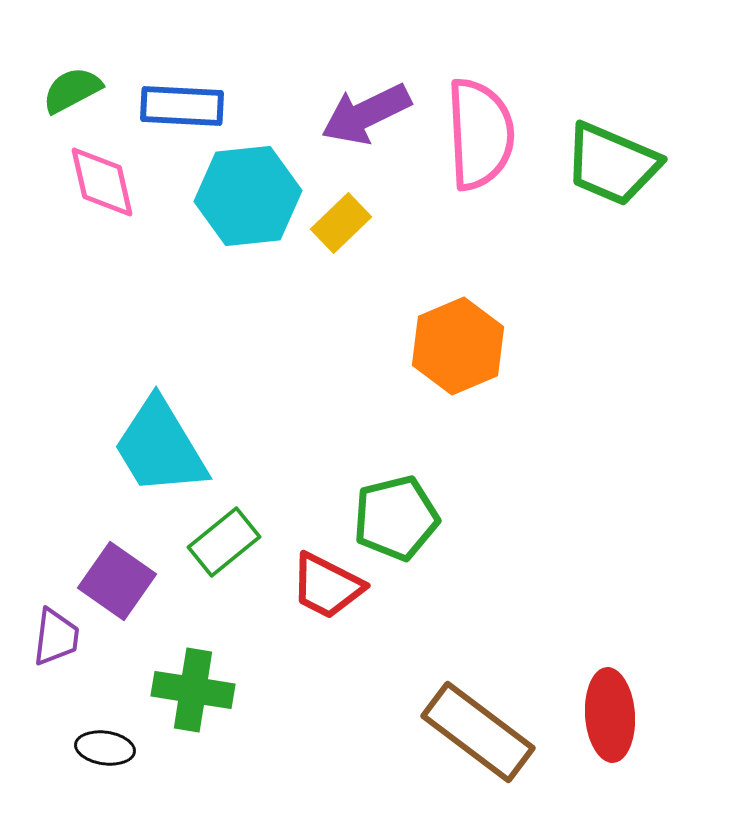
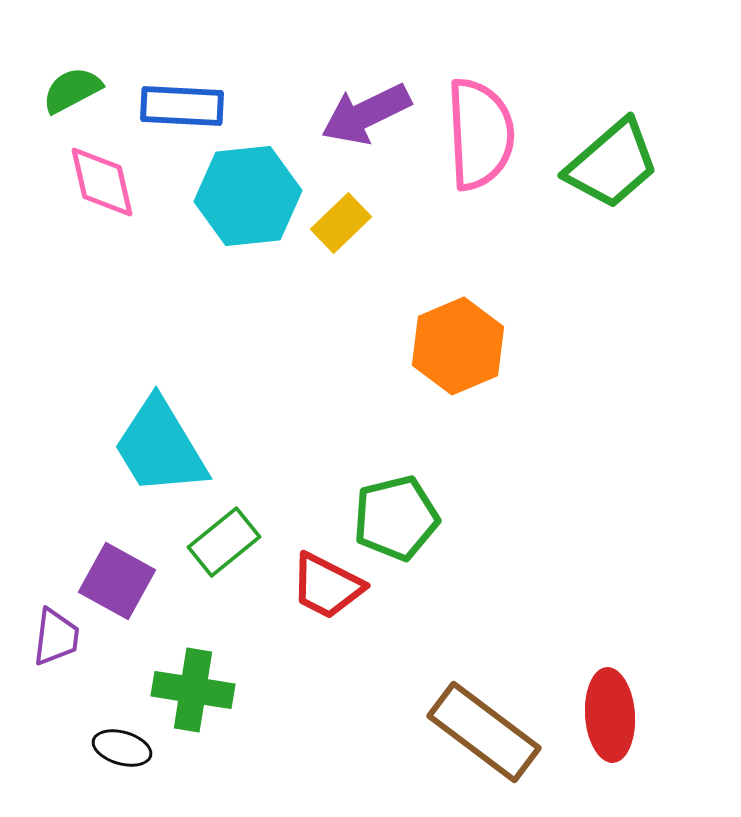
green trapezoid: rotated 64 degrees counterclockwise
purple square: rotated 6 degrees counterclockwise
brown rectangle: moved 6 px right
black ellipse: moved 17 px right; rotated 8 degrees clockwise
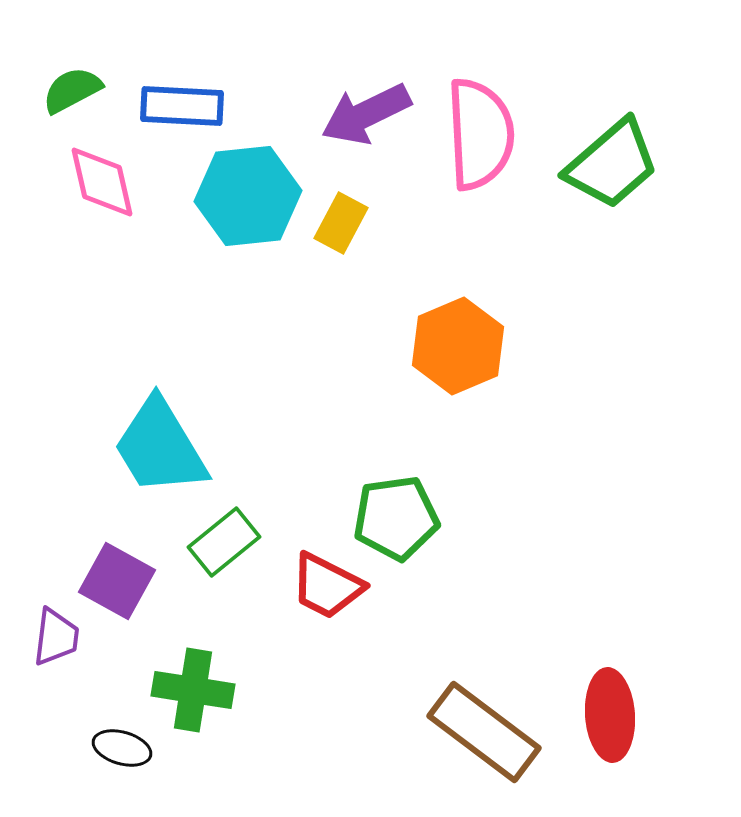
yellow rectangle: rotated 18 degrees counterclockwise
green pentagon: rotated 6 degrees clockwise
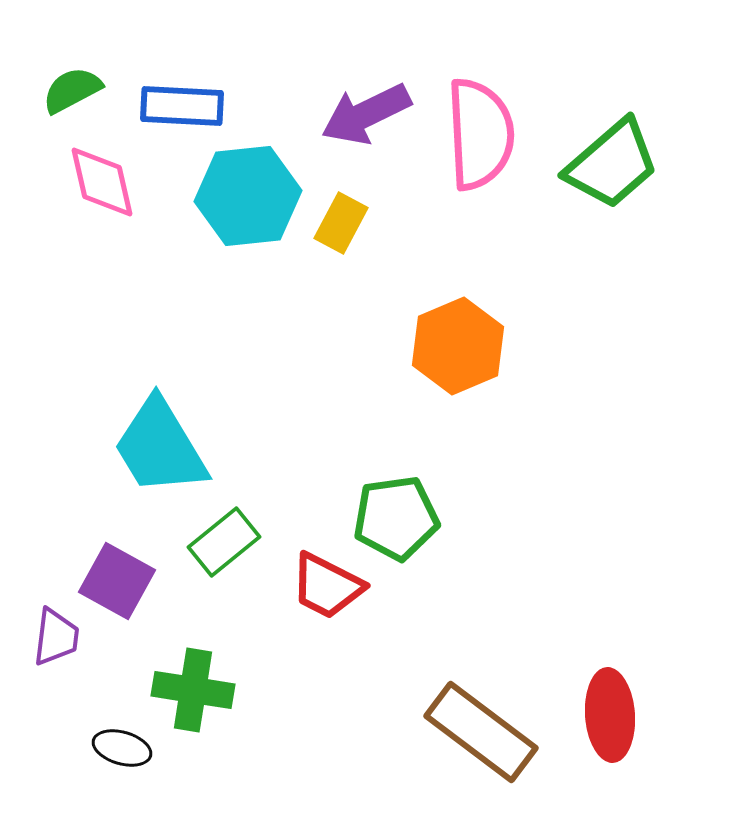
brown rectangle: moved 3 px left
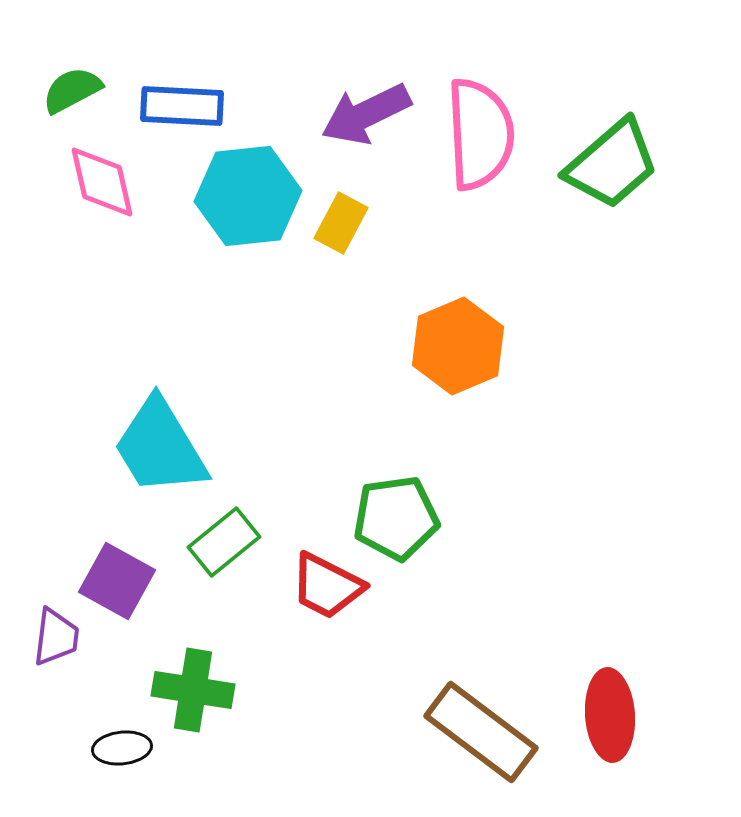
black ellipse: rotated 22 degrees counterclockwise
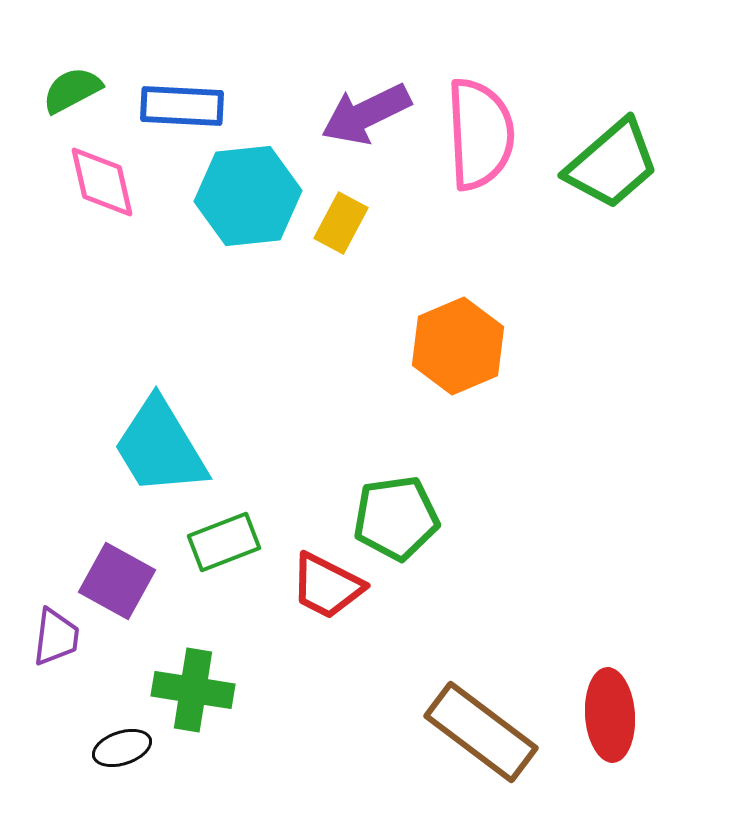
green rectangle: rotated 18 degrees clockwise
black ellipse: rotated 12 degrees counterclockwise
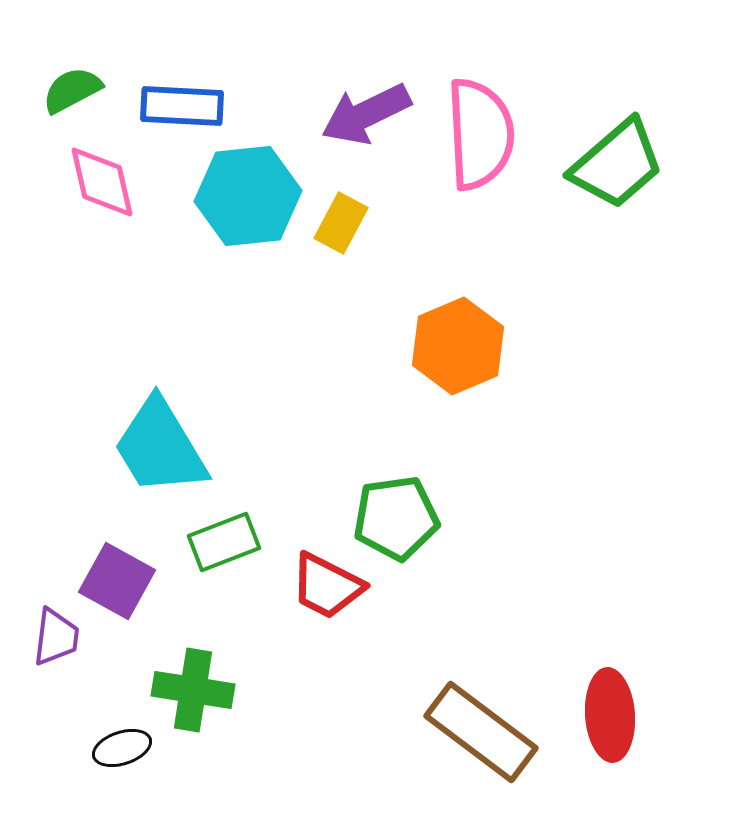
green trapezoid: moved 5 px right
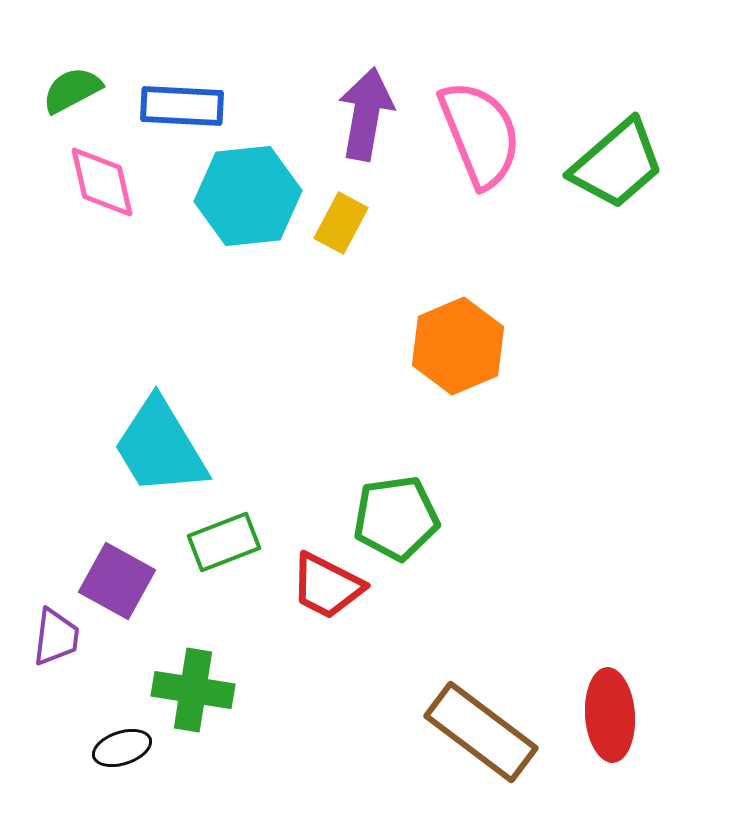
purple arrow: rotated 126 degrees clockwise
pink semicircle: rotated 19 degrees counterclockwise
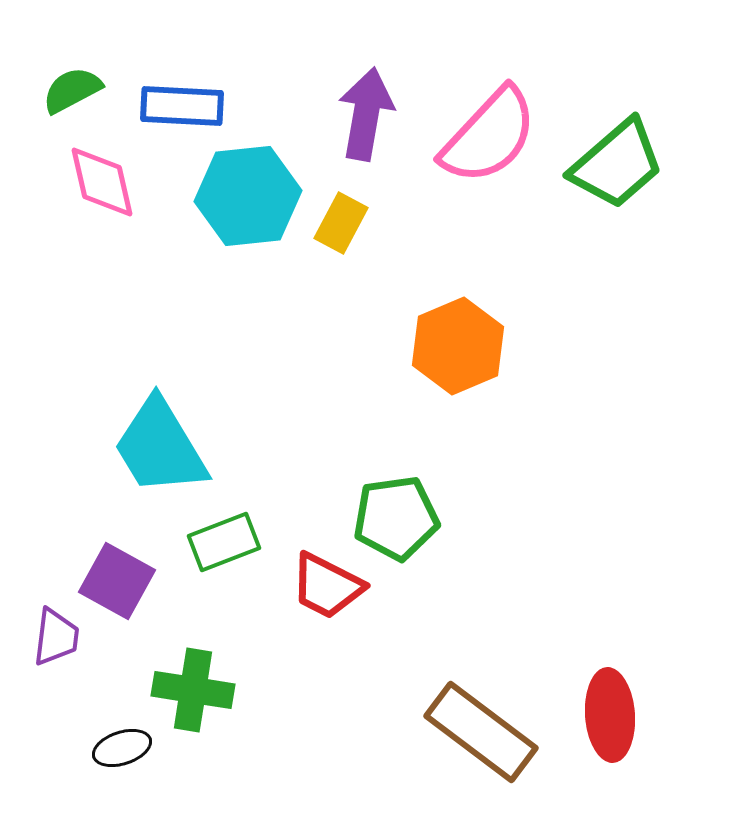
pink semicircle: moved 9 px right, 2 px down; rotated 65 degrees clockwise
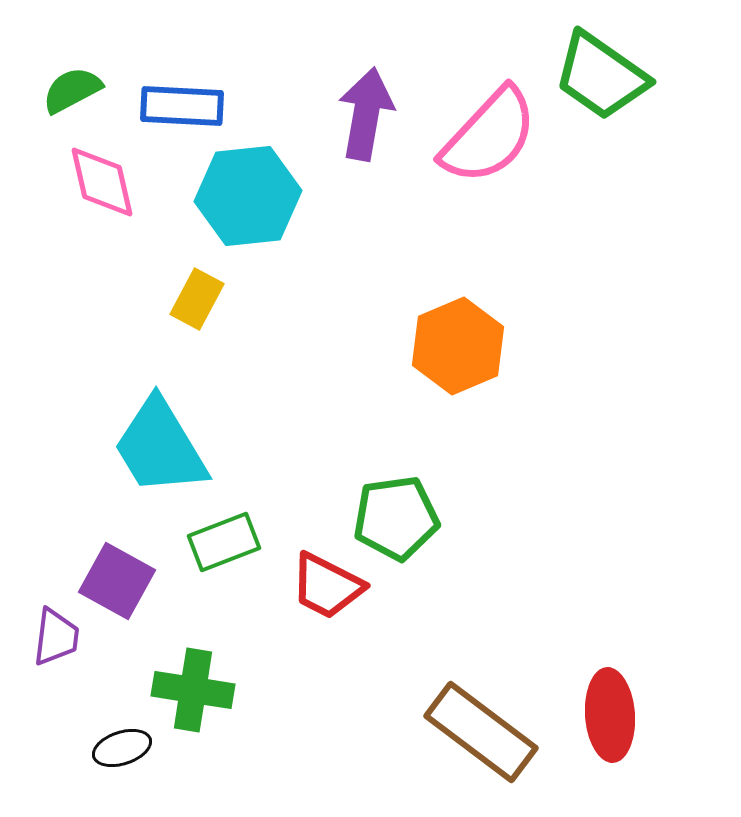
green trapezoid: moved 16 px left, 88 px up; rotated 76 degrees clockwise
yellow rectangle: moved 144 px left, 76 px down
